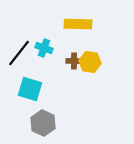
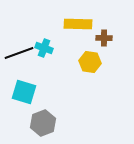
black line: rotated 32 degrees clockwise
brown cross: moved 30 px right, 23 px up
cyan square: moved 6 px left, 3 px down
gray hexagon: rotated 15 degrees clockwise
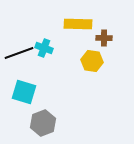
yellow hexagon: moved 2 px right, 1 px up
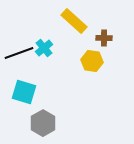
yellow rectangle: moved 4 px left, 3 px up; rotated 40 degrees clockwise
cyan cross: rotated 30 degrees clockwise
gray hexagon: rotated 10 degrees counterclockwise
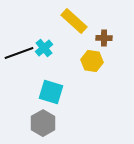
cyan square: moved 27 px right
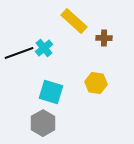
yellow hexagon: moved 4 px right, 22 px down
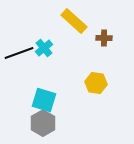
cyan square: moved 7 px left, 8 px down
